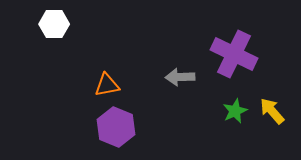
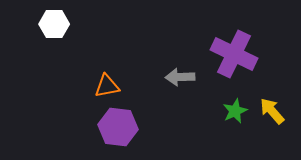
orange triangle: moved 1 px down
purple hexagon: moved 2 px right; rotated 15 degrees counterclockwise
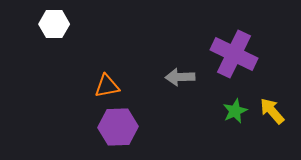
purple hexagon: rotated 9 degrees counterclockwise
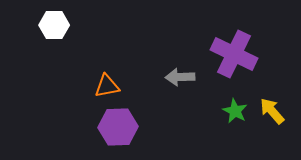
white hexagon: moved 1 px down
green star: rotated 20 degrees counterclockwise
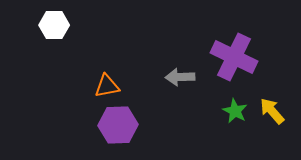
purple cross: moved 3 px down
purple hexagon: moved 2 px up
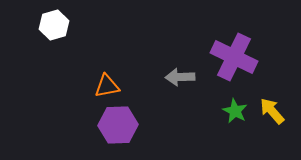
white hexagon: rotated 16 degrees counterclockwise
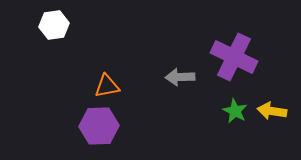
white hexagon: rotated 8 degrees clockwise
yellow arrow: rotated 40 degrees counterclockwise
purple hexagon: moved 19 px left, 1 px down
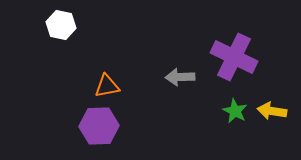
white hexagon: moved 7 px right; rotated 20 degrees clockwise
